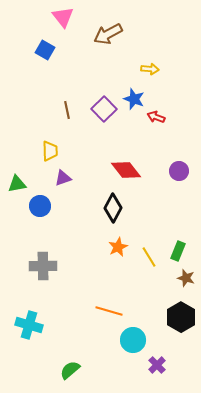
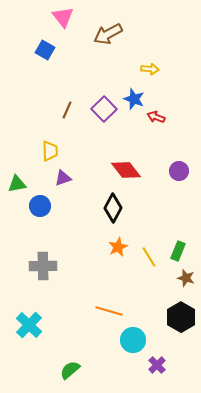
brown line: rotated 36 degrees clockwise
cyan cross: rotated 28 degrees clockwise
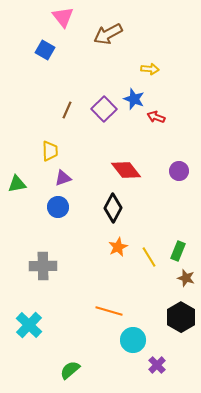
blue circle: moved 18 px right, 1 px down
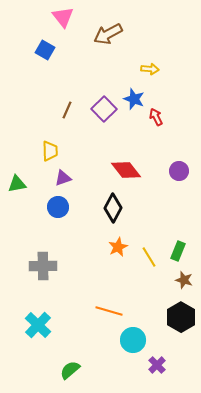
red arrow: rotated 42 degrees clockwise
brown star: moved 2 px left, 2 px down
cyan cross: moved 9 px right
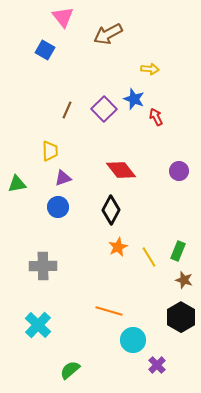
red diamond: moved 5 px left
black diamond: moved 2 px left, 2 px down
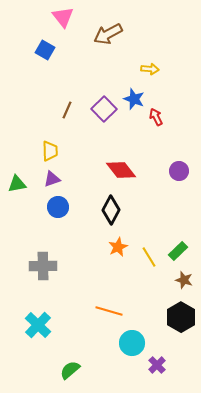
purple triangle: moved 11 px left, 1 px down
green rectangle: rotated 24 degrees clockwise
cyan circle: moved 1 px left, 3 px down
